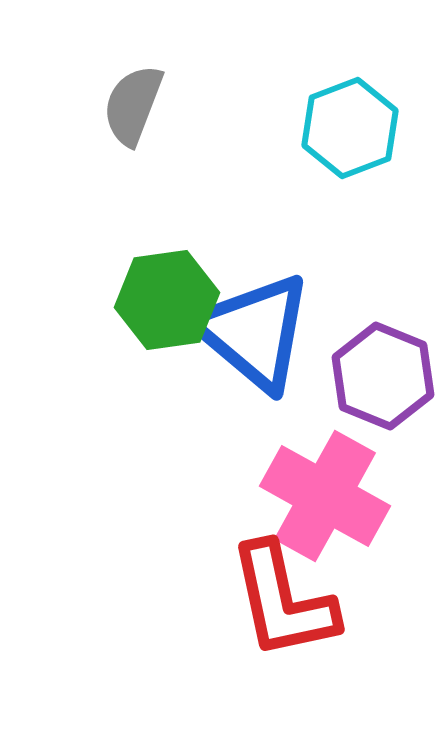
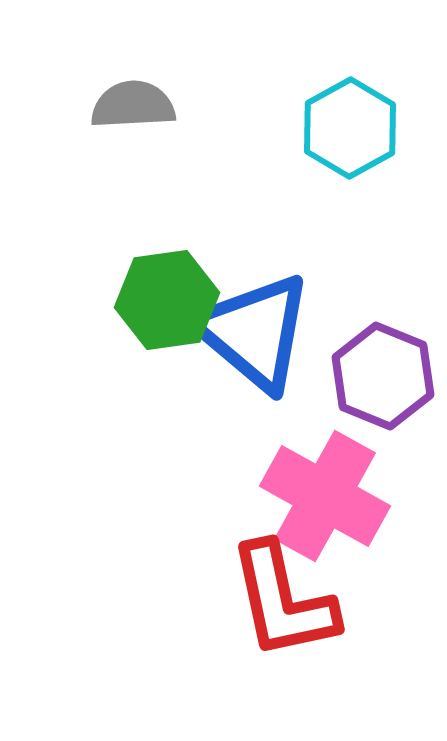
gray semicircle: rotated 66 degrees clockwise
cyan hexagon: rotated 8 degrees counterclockwise
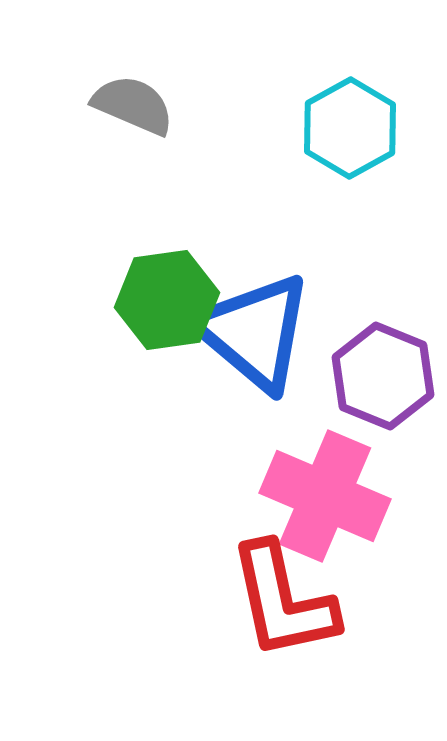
gray semicircle: rotated 26 degrees clockwise
pink cross: rotated 6 degrees counterclockwise
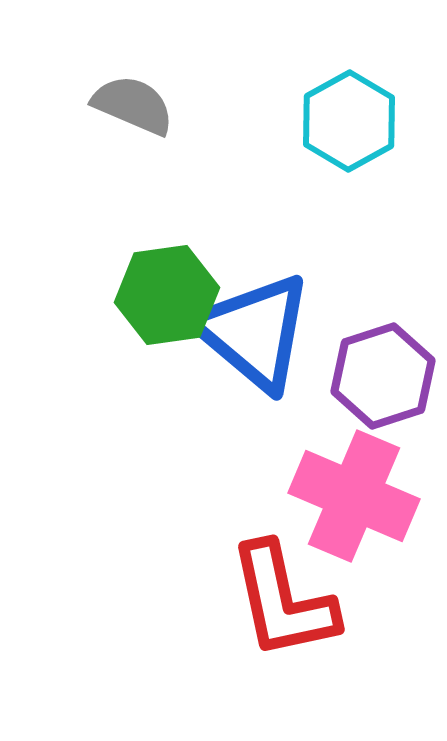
cyan hexagon: moved 1 px left, 7 px up
green hexagon: moved 5 px up
purple hexagon: rotated 20 degrees clockwise
pink cross: moved 29 px right
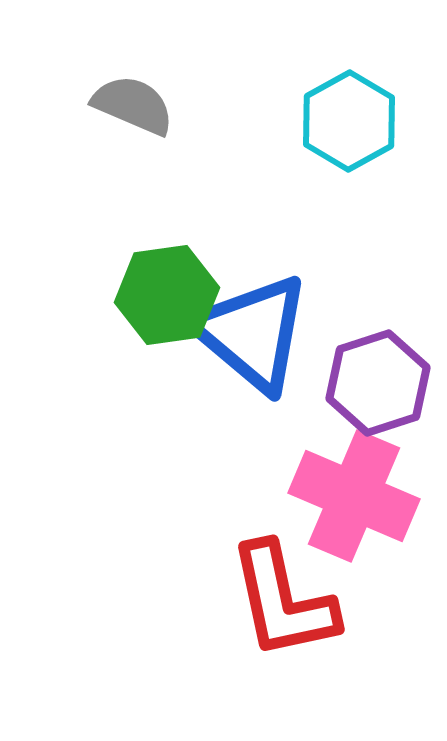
blue triangle: moved 2 px left, 1 px down
purple hexagon: moved 5 px left, 7 px down
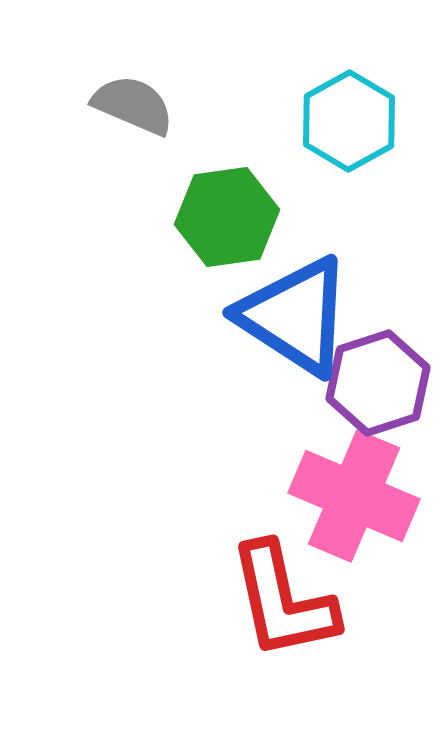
green hexagon: moved 60 px right, 78 px up
blue triangle: moved 43 px right, 17 px up; rotated 7 degrees counterclockwise
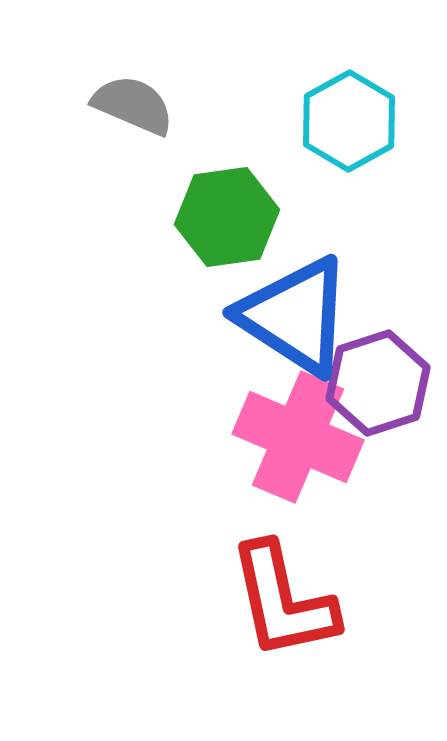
pink cross: moved 56 px left, 59 px up
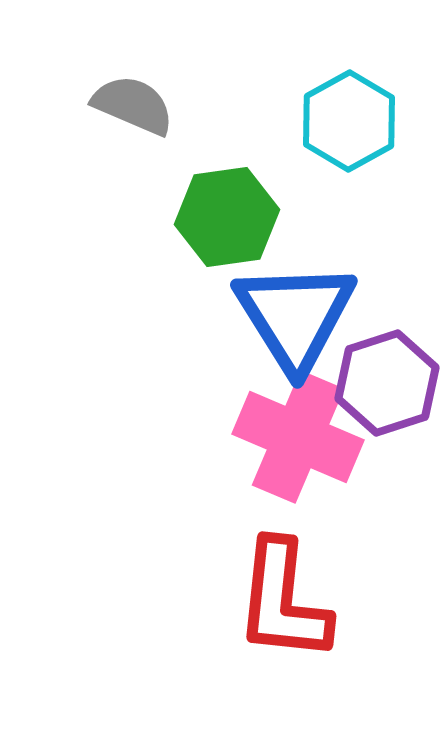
blue triangle: rotated 25 degrees clockwise
purple hexagon: moved 9 px right
red L-shape: rotated 18 degrees clockwise
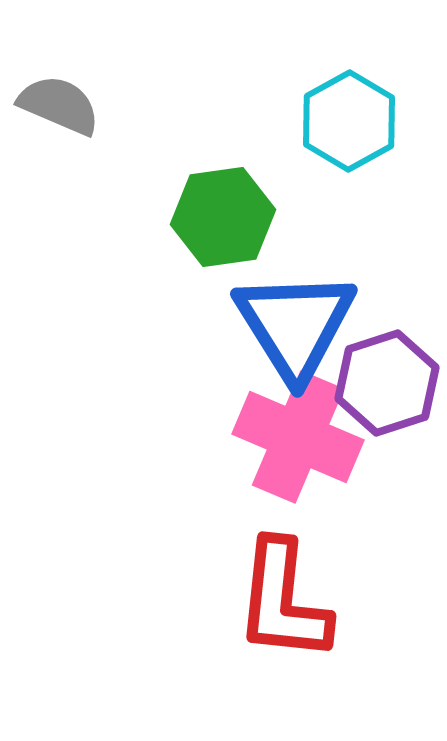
gray semicircle: moved 74 px left
green hexagon: moved 4 px left
blue triangle: moved 9 px down
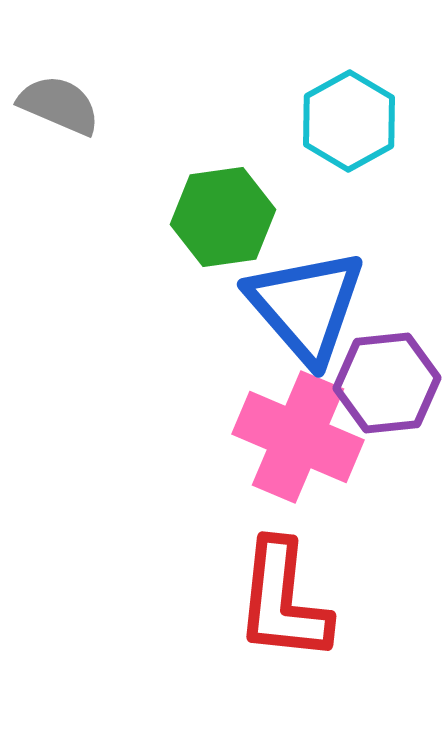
blue triangle: moved 11 px right, 19 px up; rotated 9 degrees counterclockwise
purple hexagon: rotated 12 degrees clockwise
